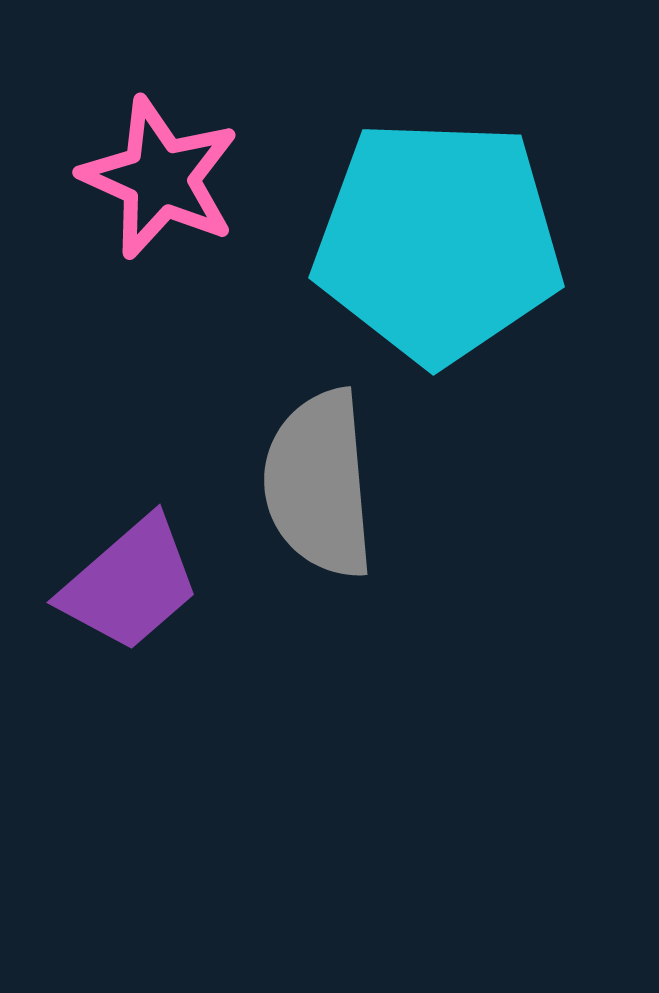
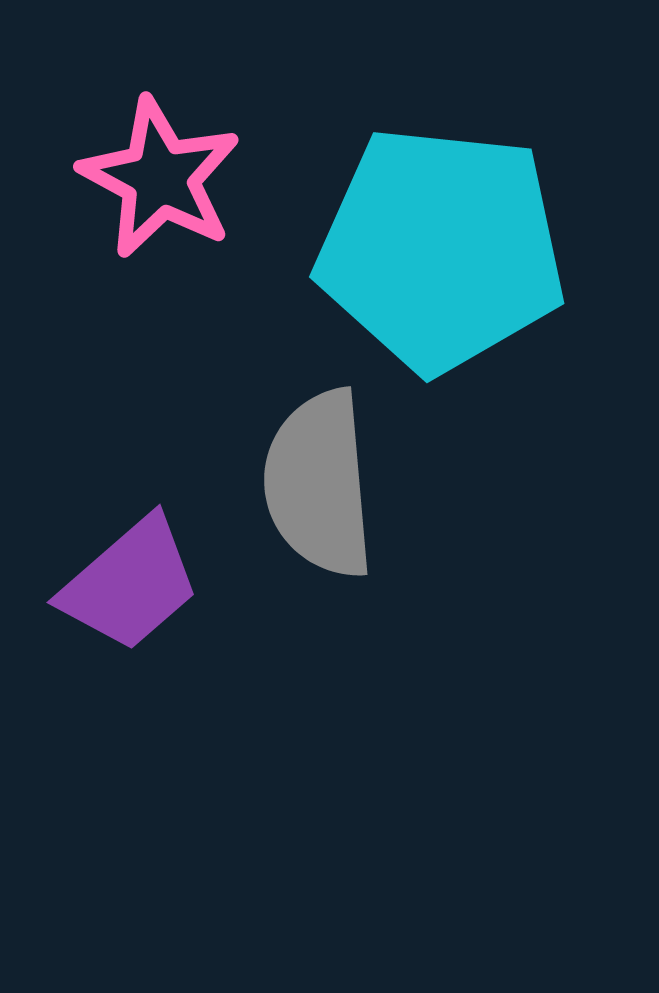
pink star: rotated 4 degrees clockwise
cyan pentagon: moved 3 px right, 8 px down; rotated 4 degrees clockwise
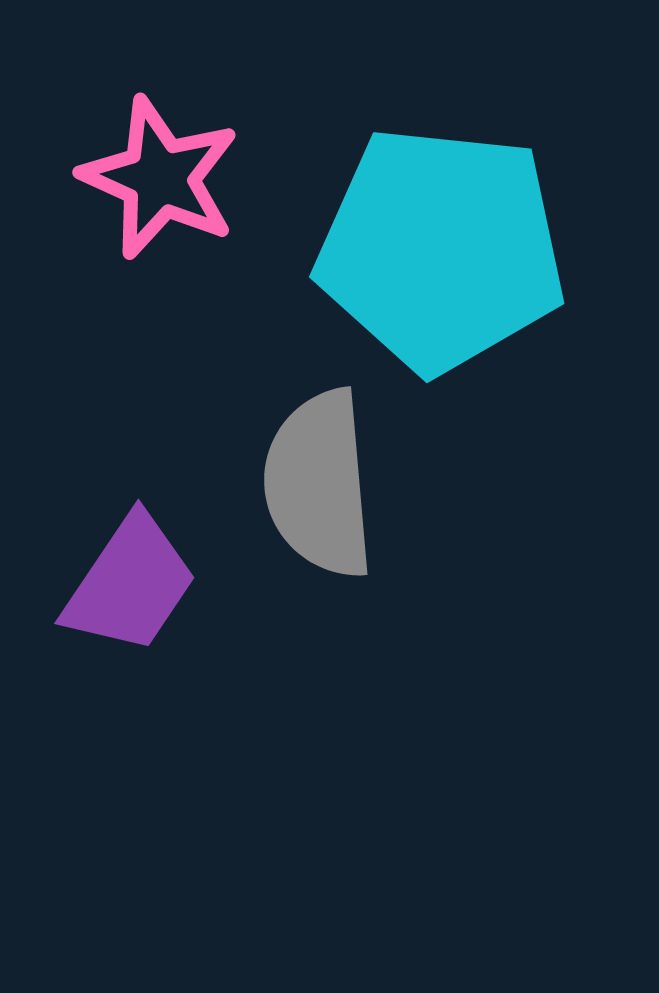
pink star: rotated 4 degrees counterclockwise
purple trapezoid: rotated 15 degrees counterclockwise
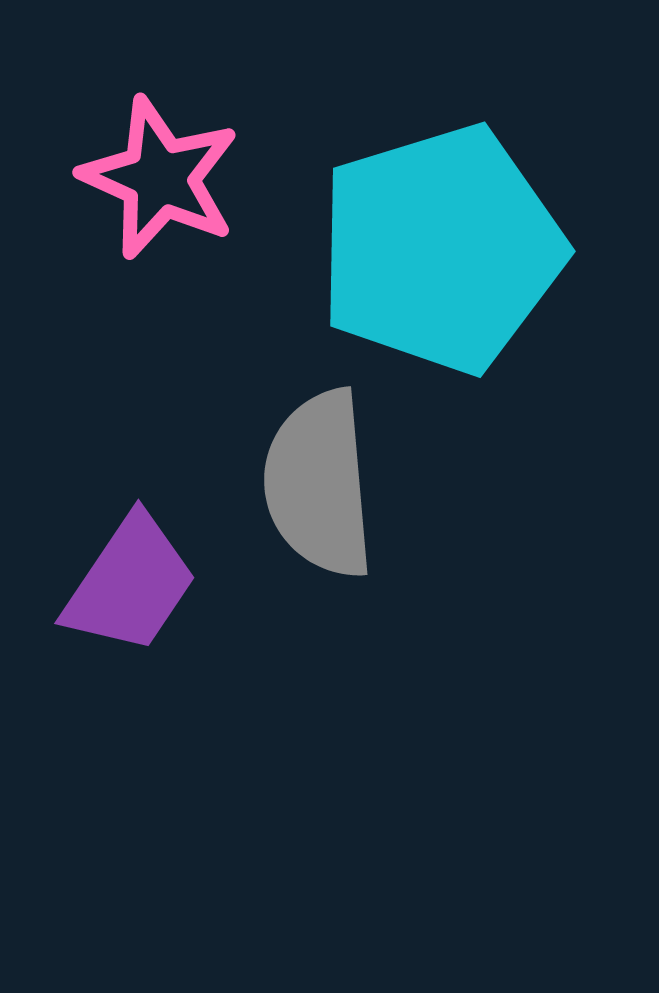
cyan pentagon: rotated 23 degrees counterclockwise
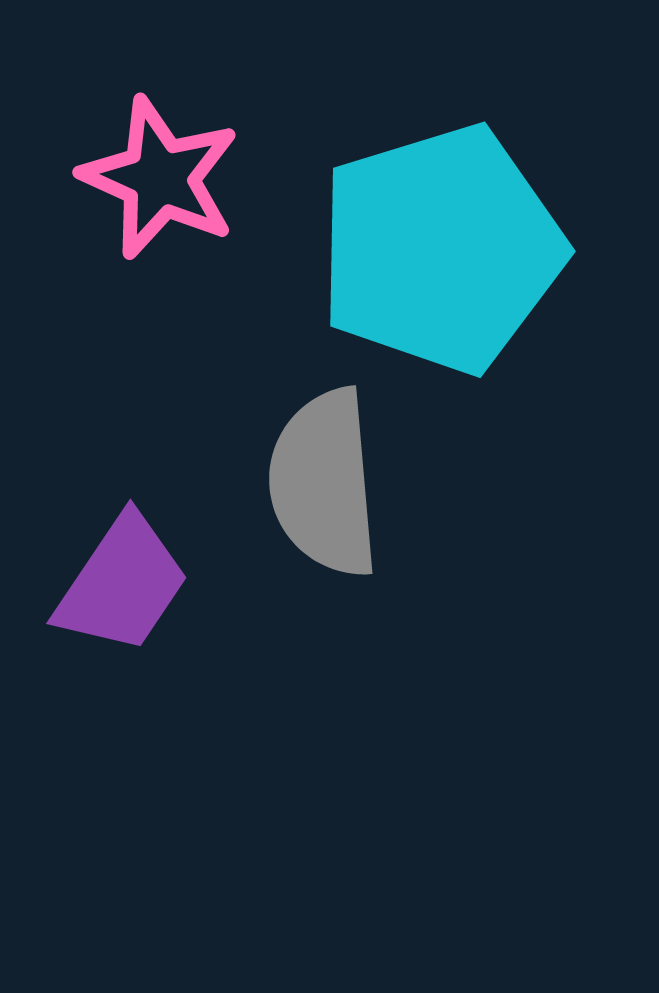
gray semicircle: moved 5 px right, 1 px up
purple trapezoid: moved 8 px left
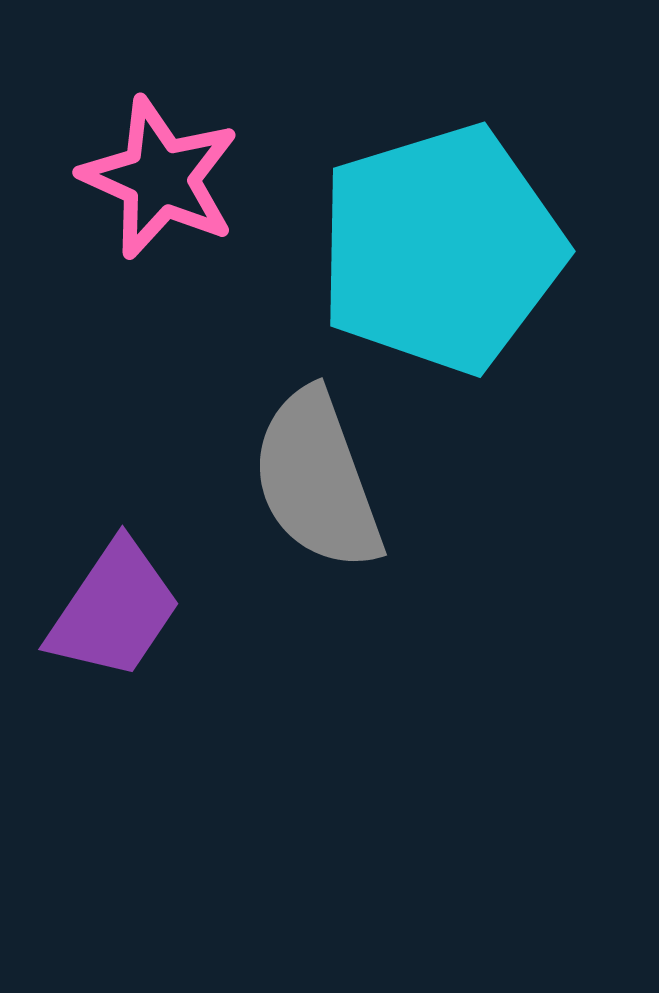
gray semicircle: moved 7 px left, 3 px up; rotated 15 degrees counterclockwise
purple trapezoid: moved 8 px left, 26 px down
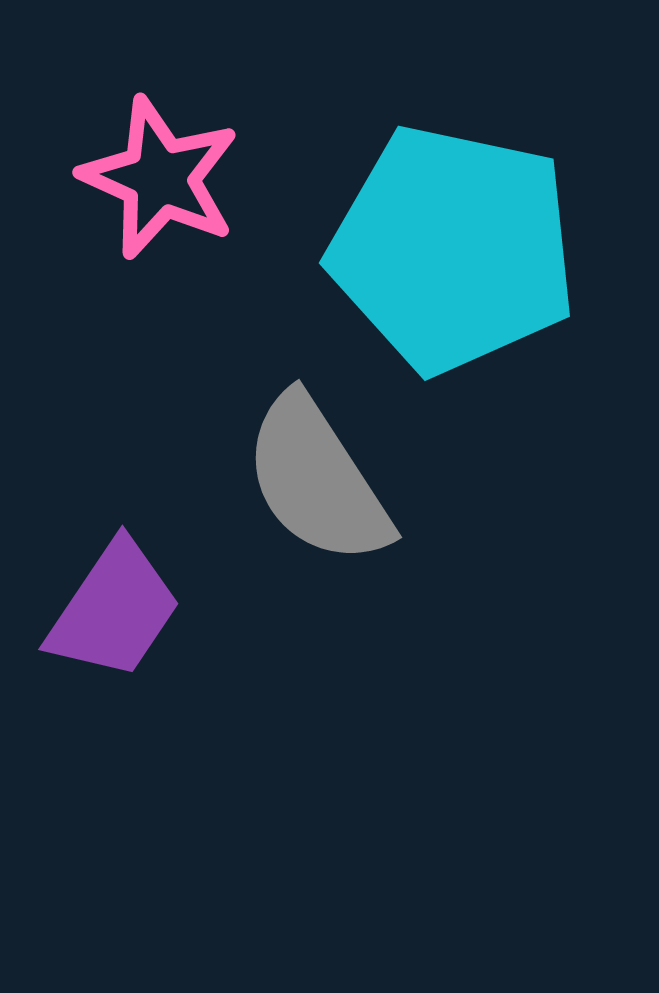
cyan pentagon: moved 12 px right; rotated 29 degrees clockwise
gray semicircle: rotated 13 degrees counterclockwise
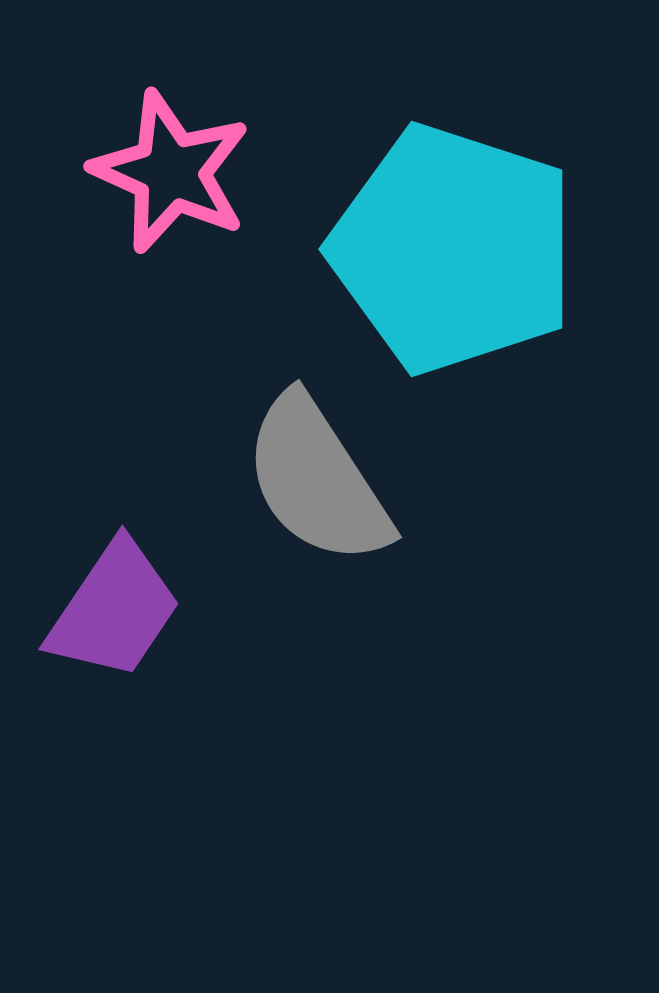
pink star: moved 11 px right, 6 px up
cyan pentagon: rotated 6 degrees clockwise
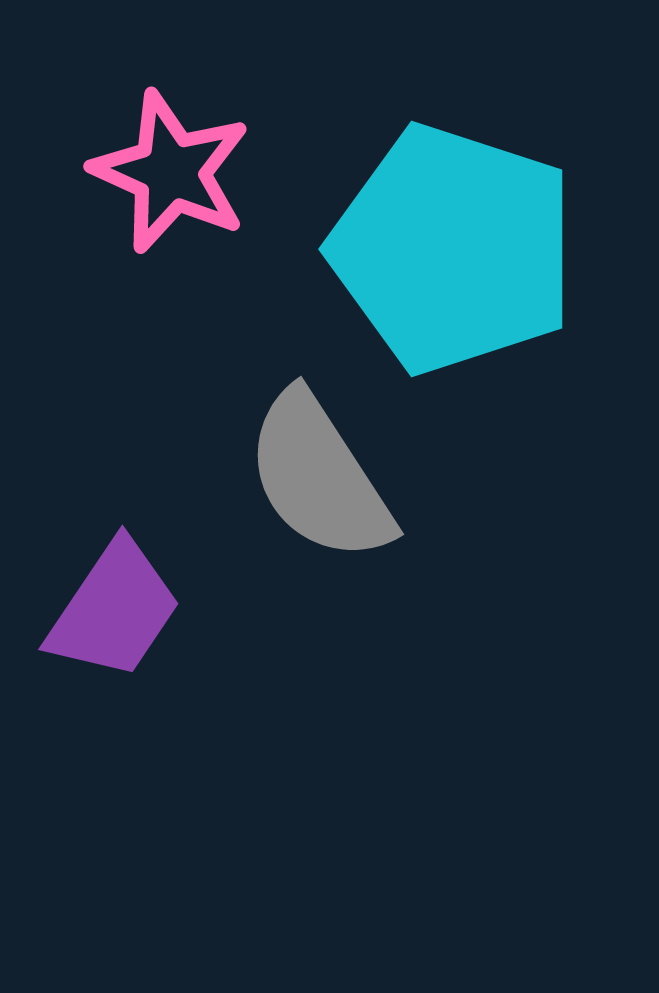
gray semicircle: moved 2 px right, 3 px up
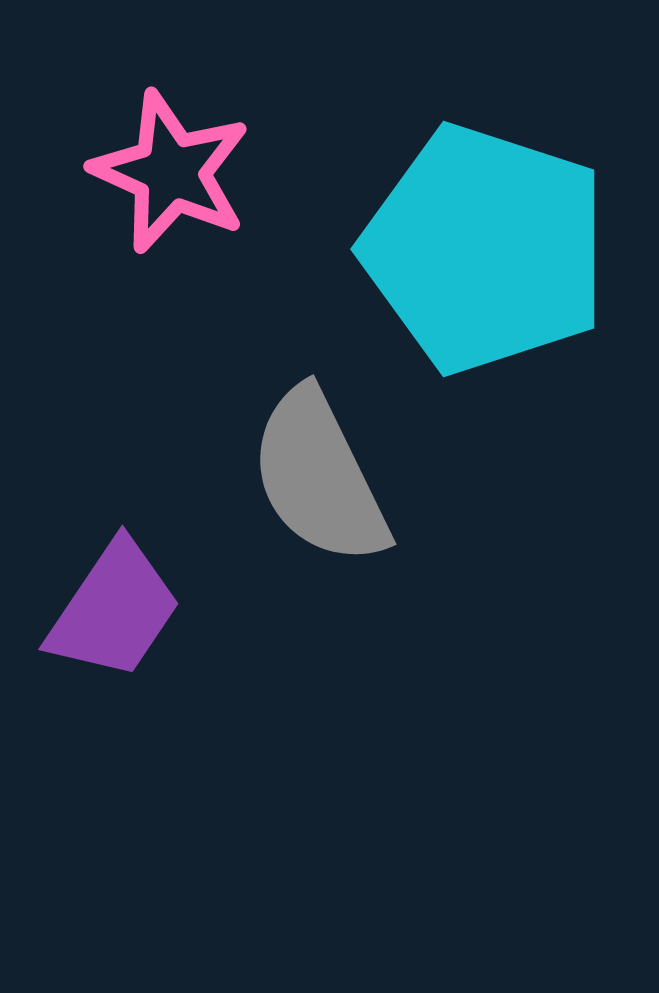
cyan pentagon: moved 32 px right
gray semicircle: rotated 7 degrees clockwise
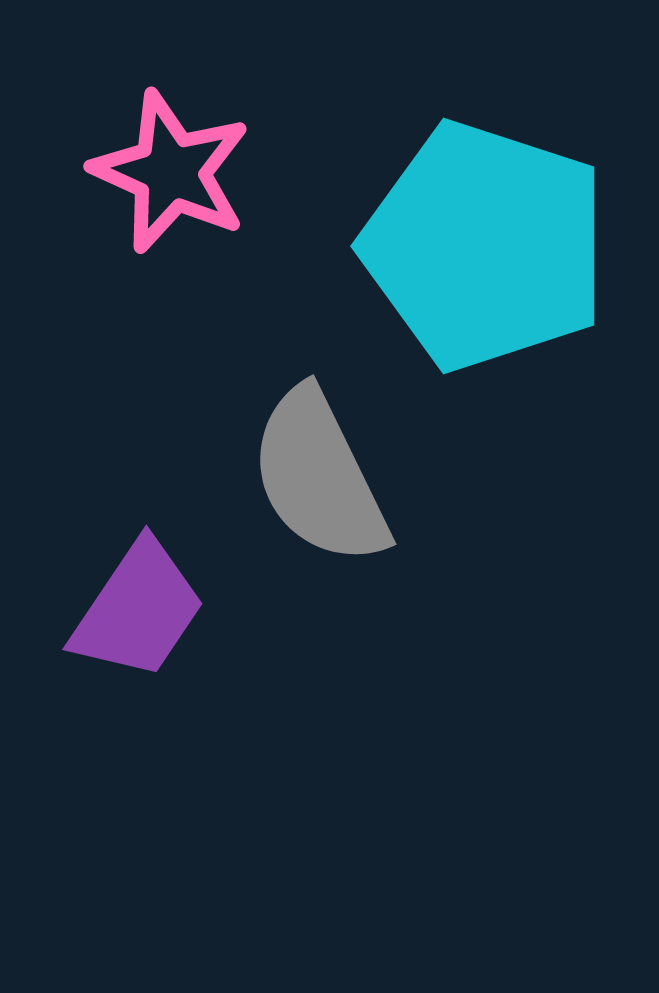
cyan pentagon: moved 3 px up
purple trapezoid: moved 24 px right
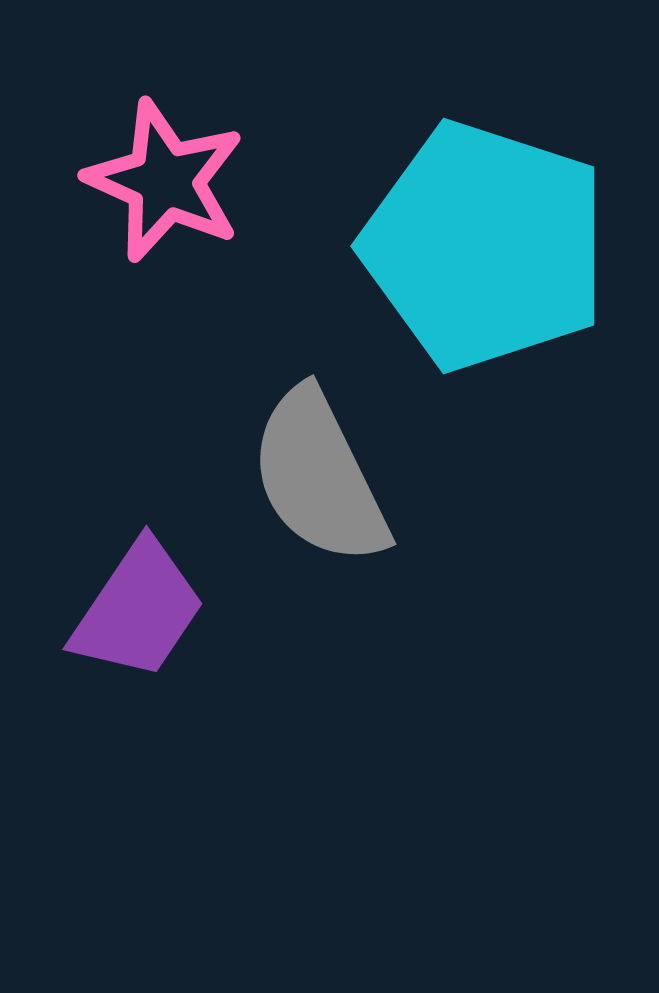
pink star: moved 6 px left, 9 px down
